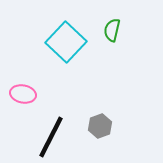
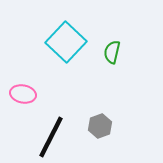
green semicircle: moved 22 px down
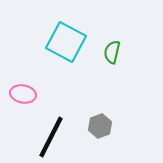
cyan square: rotated 15 degrees counterclockwise
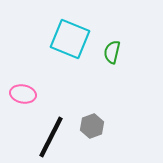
cyan square: moved 4 px right, 3 px up; rotated 6 degrees counterclockwise
gray hexagon: moved 8 px left
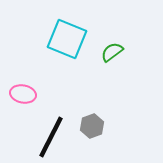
cyan square: moved 3 px left
green semicircle: rotated 40 degrees clockwise
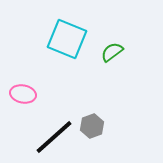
black line: moved 3 px right; rotated 21 degrees clockwise
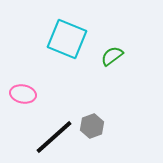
green semicircle: moved 4 px down
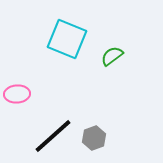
pink ellipse: moved 6 px left; rotated 15 degrees counterclockwise
gray hexagon: moved 2 px right, 12 px down
black line: moved 1 px left, 1 px up
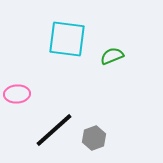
cyan square: rotated 15 degrees counterclockwise
green semicircle: rotated 15 degrees clockwise
black line: moved 1 px right, 6 px up
